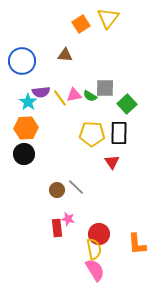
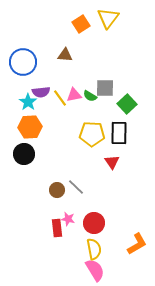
blue circle: moved 1 px right, 1 px down
orange hexagon: moved 4 px right, 1 px up
red circle: moved 5 px left, 11 px up
orange L-shape: rotated 115 degrees counterclockwise
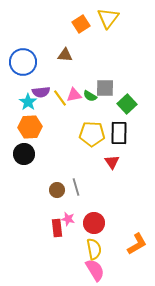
gray line: rotated 30 degrees clockwise
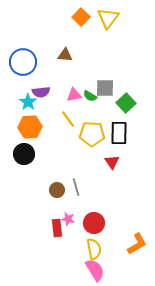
orange square: moved 7 px up; rotated 12 degrees counterclockwise
yellow line: moved 8 px right, 21 px down
green square: moved 1 px left, 1 px up
